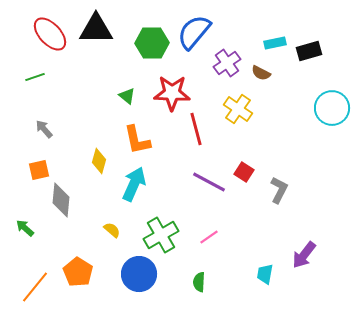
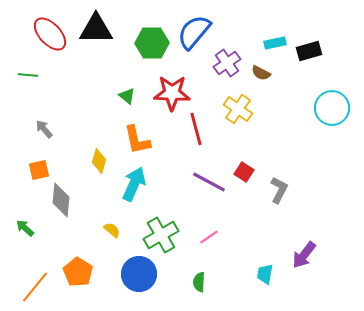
green line: moved 7 px left, 2 px up; rotated 24 degrees clockwise
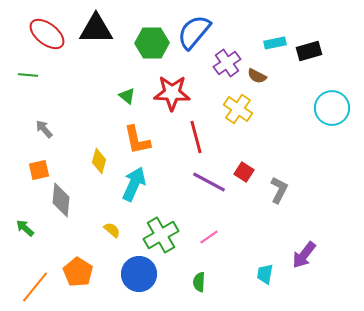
red ellipse: moved 3 px left; rotated 9 degrees counterclockwise
brown semicircle: moved 4 px left, 3 px down
red line: moved 8 px down
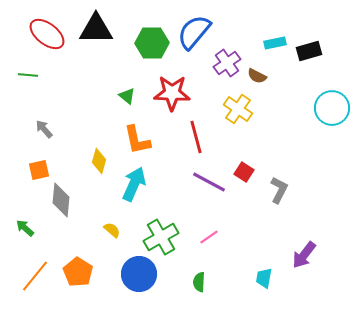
green cross: moved 2 px down
cyan trapezoid: moved 1 px left, 4 px down
orange line: moved 11 px up
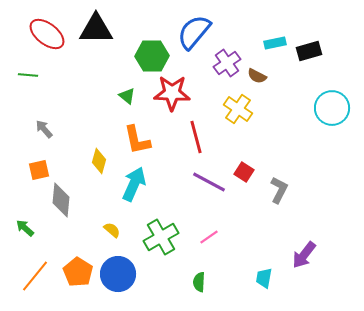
green hexagon: moved 13 px down
blue circle: moved 21 px left
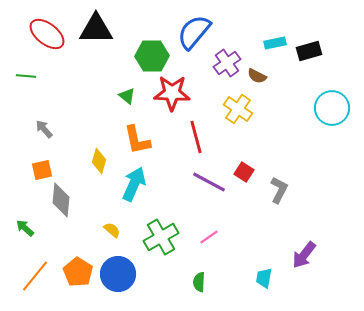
green line: moved 2 px left, 1 px down
orange square: moved 3 px right
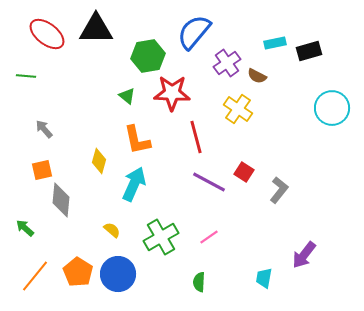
green hexagon: moved 4 px left; rotated 8 degrees counterclockwise
gray L-shape: rotated 12 degrees clockwise
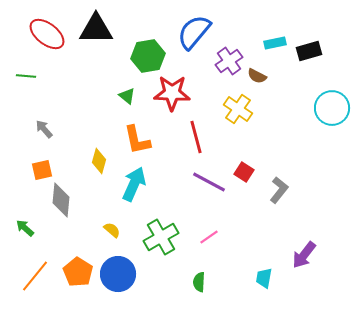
purple cross: moved 2 px right, 2 px up
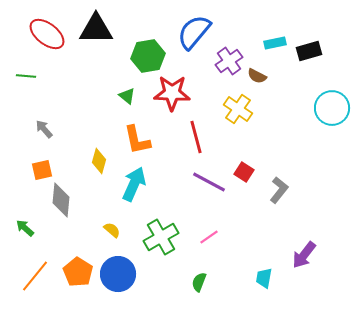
green semicircle: rotated 18 degrees clockwise
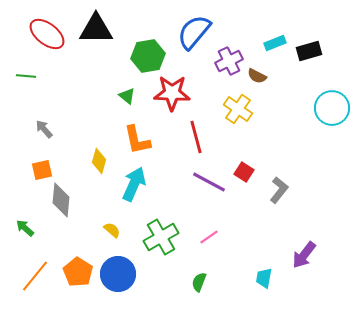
cyan rectangle: rotated 10 degrees counterclockwise
purple cross: rotated 8 degrees clockwise
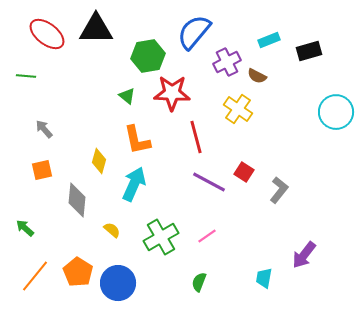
cyan rectangle: moved 6 px left, 3 px up
purple cross: moved 2 px left, 1 px down
cyan circle: moved 4 px right, 4 px down
gray diamond: moved 16 px right
pink line: moved 2 px left, 1 px up
blue circle: moved 9 px down
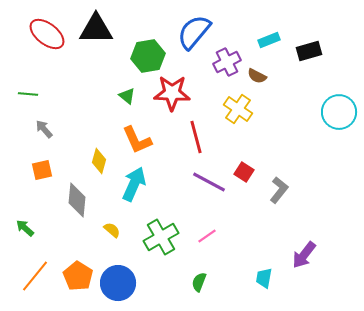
green line: moved 2 px right, 18 px down
cyan circle: moved 3 px right
orange L-shape: rotated 12 degrees counterclockwise
orange pentagon: moved 4 px down
